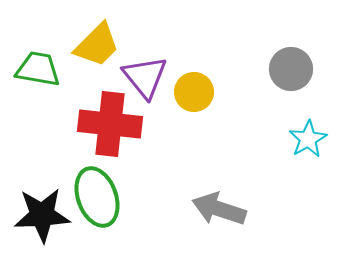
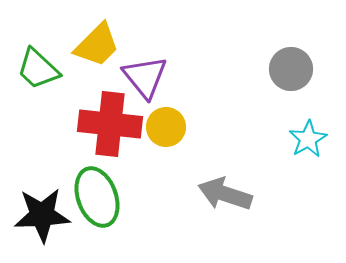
green trapezoid: rotated 147 degrees counterclockwise
yellow circle: moved 28 px left, 35 px down
gray arrow: moved 6 px right, 15 px up
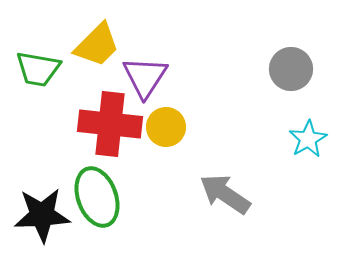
green trapezoid: rotated 33 degrees counterclockwise
purple triangle: rotated 12 degrees clockwise
gray arrow: rotated 16 degrees clockwise
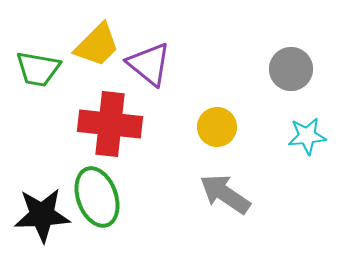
purple triangle: moved 4 px right, 13 px up; rotated 24 degrees counterclockwise
yellow circle: moved 51 px right
cyan star: moved 1 px left, 3 px up; rotated 24 degrees clockwise
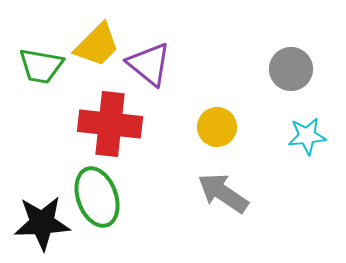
green trapezoid: moved 3 px right, 3 px up
gray arrow: moved 2 px left, 1 px up
black star: moved 8 px down
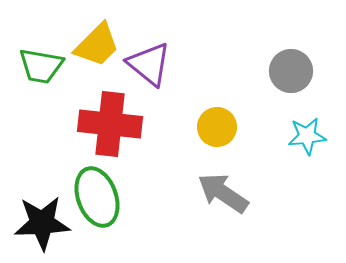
gray circle: moved 2 px down
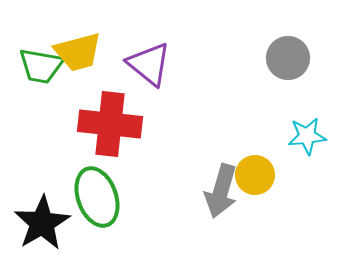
yellow trapezoid: moved 19 px left, 7 px down; rotated 30 degrees clockwise
gray circle: moved 3 px left, 13 px up
yellow circle: moved 38 px right, 48 px down
gray arrow: moved 2 px left, 2 px up; rotated 108 degrees counterclockwise
black star: rotated 28 degrees counterclockwise
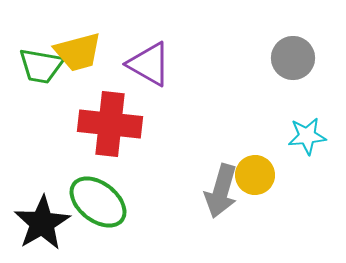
gray circle: moved 5 px right
purple triangle: rotated 9 degrees counterclockwise
green ellipse: moved 1 px right, 5 px down; rotated 32 degrees counterclockwise
